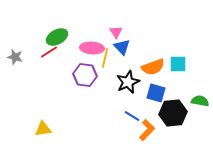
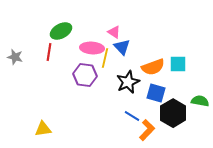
pink triangle: moved 2 px left; rotated 24 degrees counterclockwise
green ellipse: moved 4 px right, 6 px up
red line: rotated 48 degrees counterclockwise
black hexagon: rotated 24 degrees counterclockwise
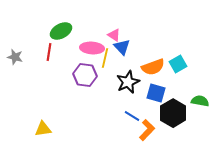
pink triangle: moved 3 px down
cyan square: rotated 30 degrees counterclockwise
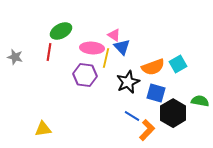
yellow line: moved 1 px right
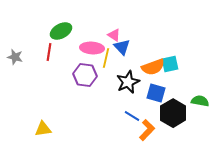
cyan square: moved 8 px left; rotated 18 degrees clockwise
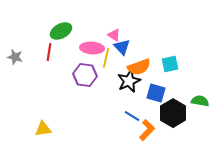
orange semicircle: moved 14 px left
black star: moved 1 px right, 1 px up
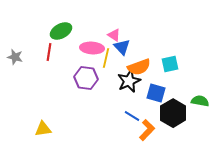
purple hexagon: moved 1 px right, 3 px down
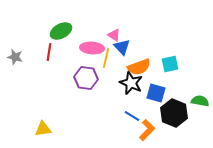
black star: moved 2 px right, 2 px down; rotated 25 degrees counterclockwise
black hexagon: moved 1 px right; rotated 8 degrees counterclockwise
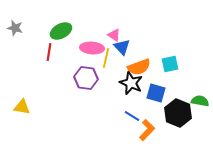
gray star: moved 29 px up
black hexagon: moved 4 px right
yellow triangle: moved 21 px left, 22 px up; rotated 18 degrees clockwise
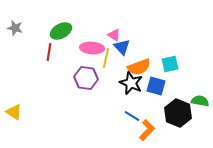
blue square: moved 7 px up
yellow triangle: moved 8 px left, 5 px down; rotated 24 degrees clockwise
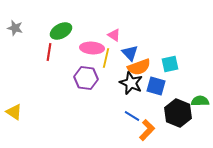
blue triangle: moved 8 px right, 6 px down
green semicircle: rotated 12 degrees counterclockwise
